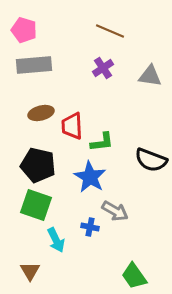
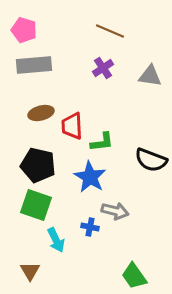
gray arrow: rotated 16 degrees counterclockwise
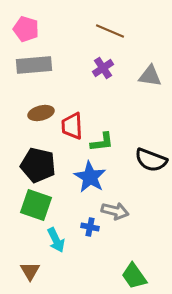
pink pentagon: moved 2 px right, 1 px up
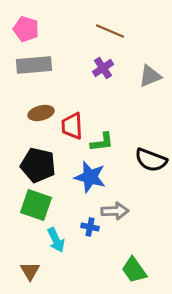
gray triangle: rotated 30 degrees counterclockwise
blue star: rotated 16 degrees counterclockwise
gray arrow: rotated 16 degrees counterclockwise
green trapezoid: moved 6 px up
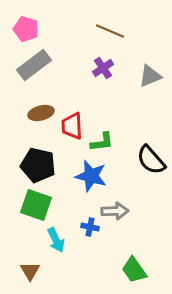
gray rectangle: rotated 32 degrees counterclockwise
black semicircle: rotated 28 degrees clockwise
blue star: moved 1 px right, 1 px up
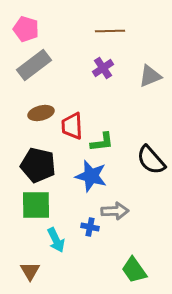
brown line: rotated 24 degrees counterclockwise
green square: rotated 20 degrees counterclockwise
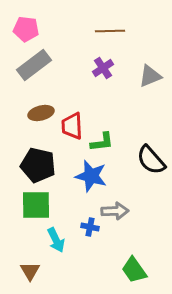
pink pentagon: rotated 10 degrees counterclockwise
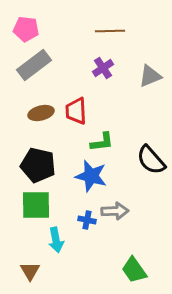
red trapezoid: moved 4 px right, 15 px up
blue cross: moved 3 px left, 7 px up
cyan arrow: rotated 15 degrees clockwise
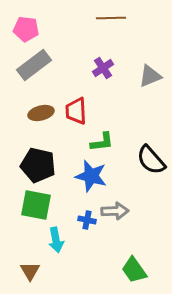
brown line: moved 1 px right, 13 px up
green square: rotated 12 degrees clockwise
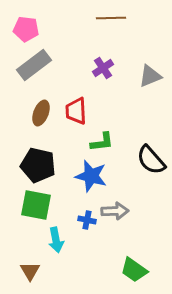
brown ellipse: rotated 55 degrees counterclockwise
green trapezoid: rotated 20 degrees counterclockwise
